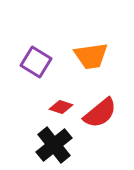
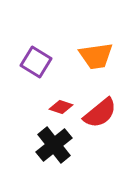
orange trapezoid: moved 5 px right
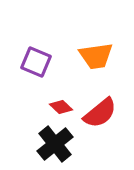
purple square: rotated 8 degrees counterclockwise
red diamond: rotated 25 degrees clockwise
black cross: moved 1 px right, 1 px up
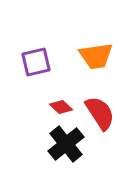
purple square: rotated 36 degrees counterclockwise
red semicircle: rotated 84 degrees counterclockwise
black cross: moved 11 px right
